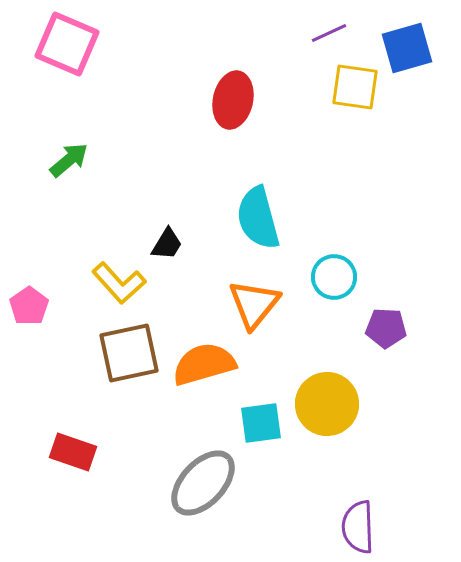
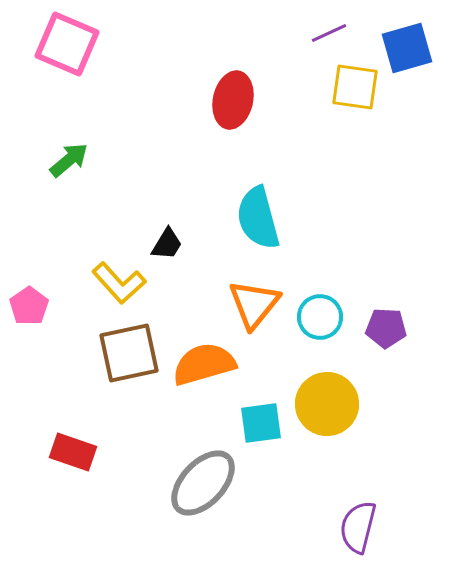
cyan circle: moved 14 px left, 40 px down
purple semicircle: rotated 16 degrees clockwise
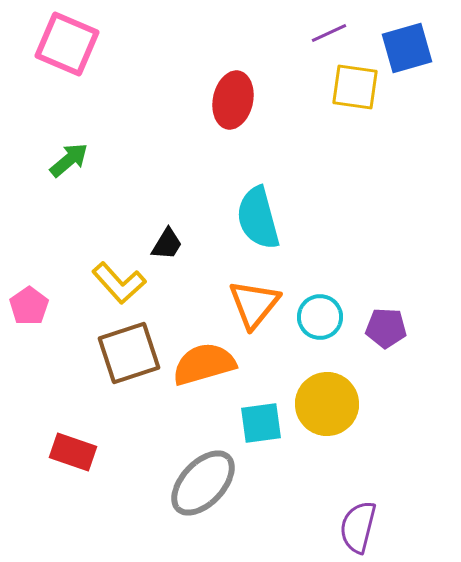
brown square: rotated 6 degrees counterclockwise
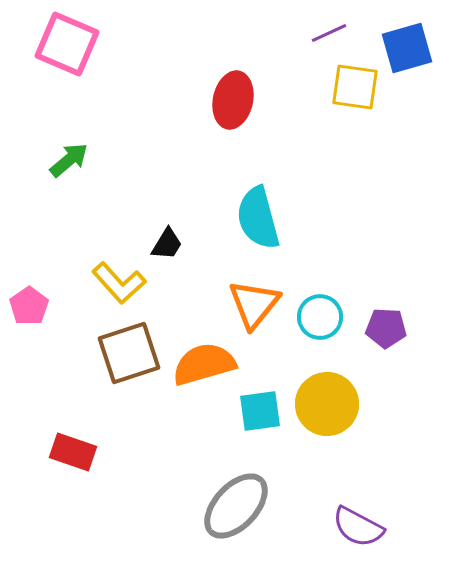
cyan square: moved 1 px left, 12 px up
gray ellipse: moved 33 px right, 23 px down
purple semicircle: rotated 76 degrees counterclockwise
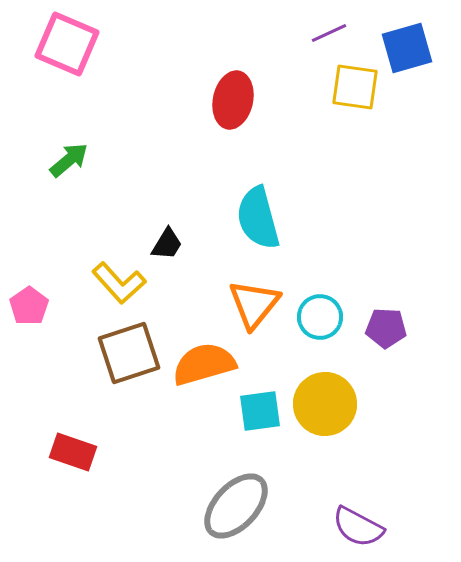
yellow circle: moved 2 px left
